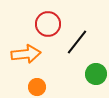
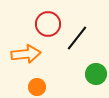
black line: moved 4 px up
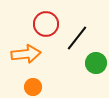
red circle: moved 2 px left
green circle: moved 11 px up
orange circle: moved 4 px left
